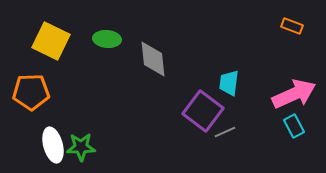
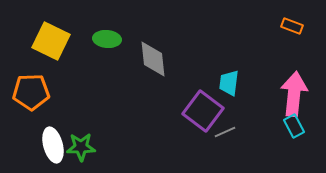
pink arrow: rotated 60 degrees counterclockwise
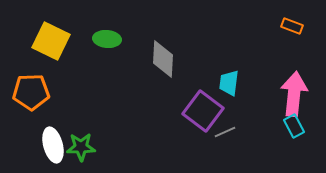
gray diamond: moved 10 px right; rotated 9 degrees clockwise
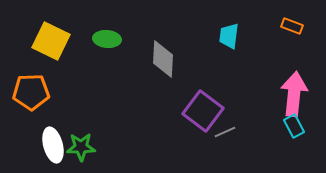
cyan trapezoid: moved 47 px up
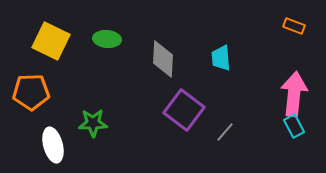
orange rectangle: moved 2 px right
cyan trapezoid: moved 8 px left, 22 px down; rotated 12 degrees counterclockwise
purple square: moved 19 px left, 1 px up
gray line: rotated 25 degrees counterclockwise
green star: moved 12 px right, 24 px up
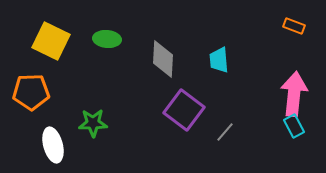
cyan trapezoid: moved 2 px left, 2 px down
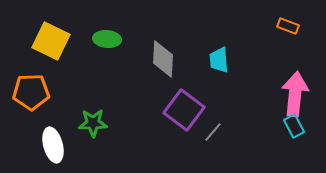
orange rectangle: moved 6 px left
pink arrow: moved 1 px right
gray line: moved 12 px left
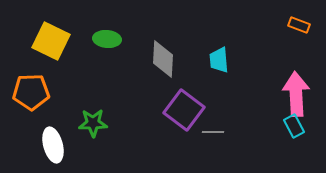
orange rectangle: moved 11 px right, 1 px up
pink arrow: moved 1 px right; rotated 9 degrees counterclockwise
gray line: rotated 50 degrees clockwise
